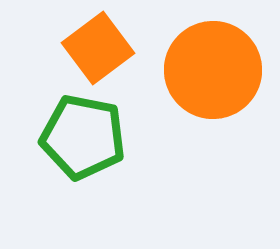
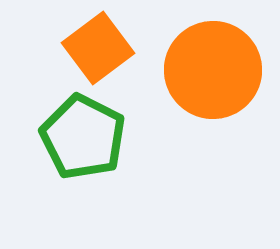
green pentagon: rotated 16 degrees clockwise
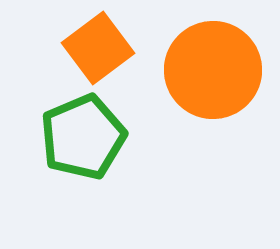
green pentagon: rotated 22 degrees clockwise
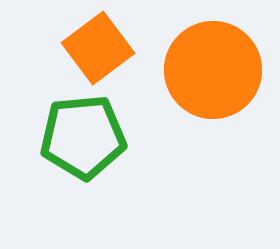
green pentagon: rotated 18 degrees clockwise
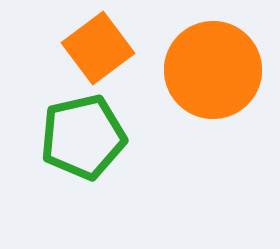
green pentagon: rotated 8 degrees counterclockwise
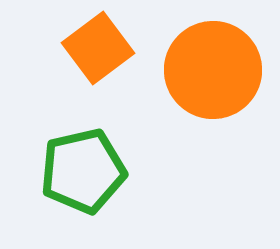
green pentagon: moved 34 px down
